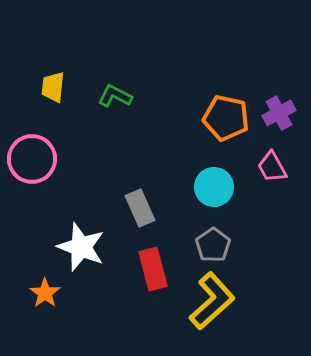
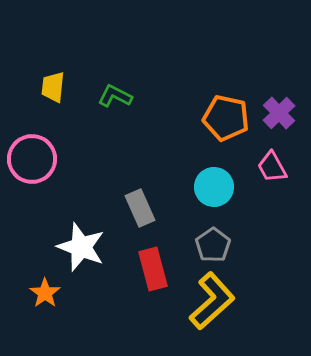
purple cross: rotated 16 degrees counterclockwise
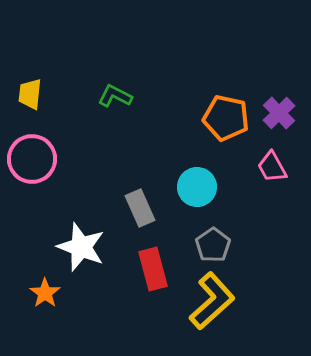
yellow trapezoid: moved 23 px left, 7 px down
cyan circle: moved 17 px left
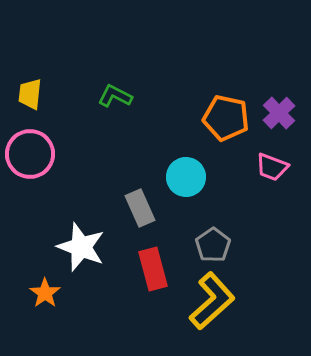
pink circle: moved 2 px left, 5 px up
pink trapezoid: rotated 40 degrees counterclockwise
cyan circle: moved 11 px left, 10 px up
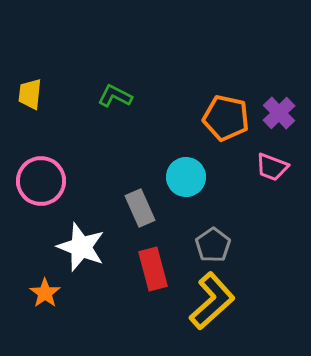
pink circle: moved 11 px right, 27 px down
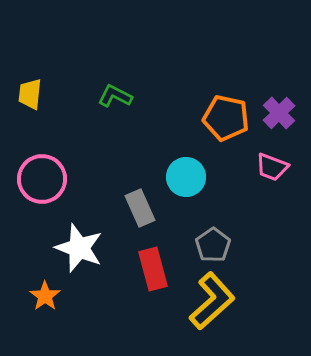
pink circle: moved 1 px right, 2 px up
white star: moved 2 px left, 1 px down
orange star: moved 3 px down
